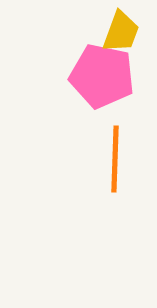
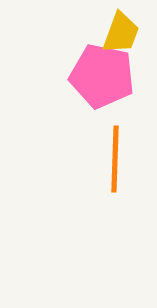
yellow trapezoid: moved 1 px down
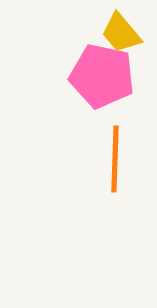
yellow trapezoid: rotated 120 degrees clockwise
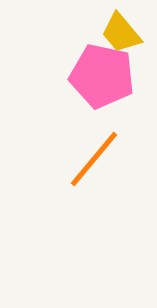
orange line: moved 21 px left; rotated 38 degrees clockwise
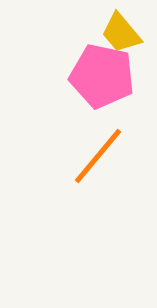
orange line: moved 4 px right, 3 px up
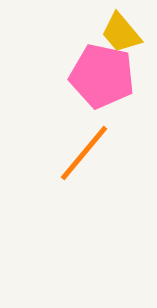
orange line: moved 14 px left, 3 px up
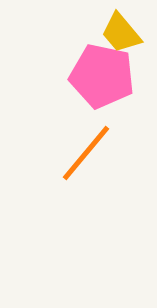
orange line: moved 2 px right
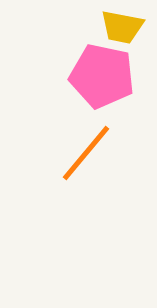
yellow trapezoid: moved 1 px right, 6 px up; rotated 39 degrees counterclockwise
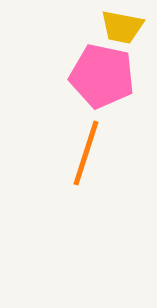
orange line: rotated 22 degrees counterclockwise
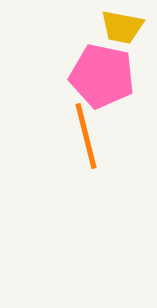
orange line: moved 17 px up; rotated 32 degrees counterclockwise
